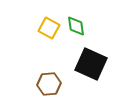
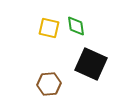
yellow square: rotated 15 degrees counterclockwise
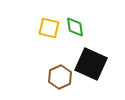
green diamond: moved 1 px left, 1 px down
brown hexagon: moved 11 px right, 7 px up; rotated 20 degrees counterclockwise
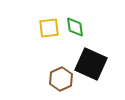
yellow square: rotated 20 degrees counterclockwise
brown hexagon: moved 1 px right, 2 px down
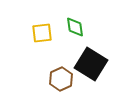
yellow square: moved 7 px left, 5 px down
black square: rotated 8 degrees clockwise
